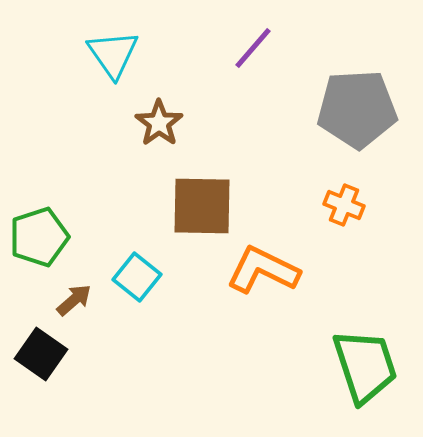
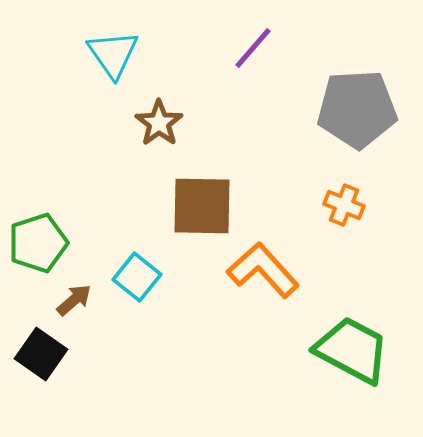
green pentagon: moved 1 px left, 6 px down
orange L-shape: rotated 22 degrees clockwise
green trapezoid: moved 13 px left, 16 px up; rotated 44 degrees counterclockwise
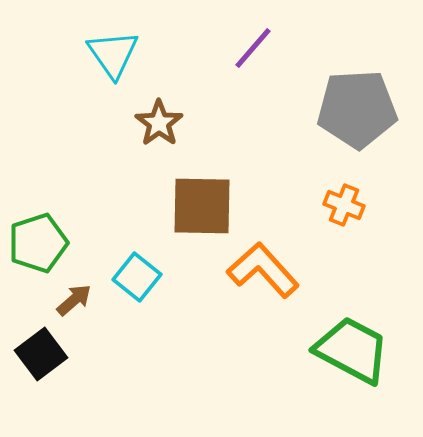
black square: rotated 18 degrees clockwise
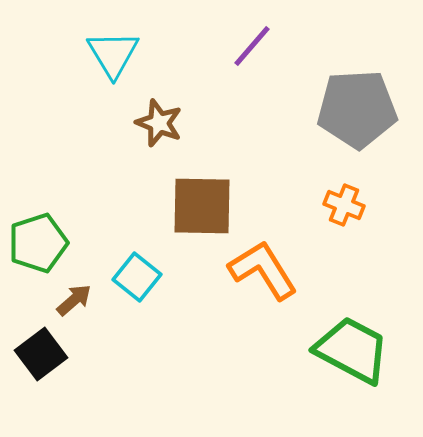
purple line: moved 1 px left, 2 px up
cyan triangle: rotated 4 degrees clockwise
brown star: rotated 15 degrees counterclockwise
orange L-shape: rotated 10 degrees clockwise
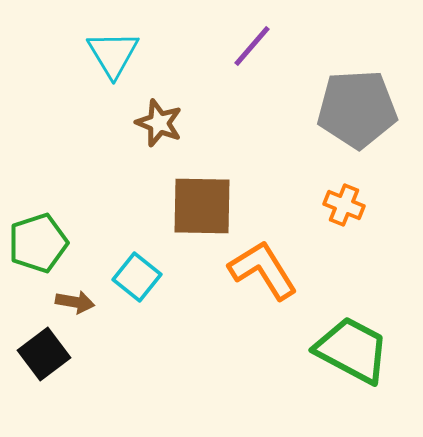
brown arrow: moved 1 px right, 2 px down; rotated 51 degrees clockwise
black square: moved 3 px right
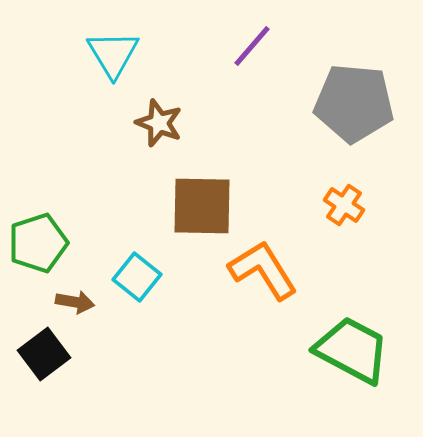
gray pentagon: moved 3 px left, 6 px up; rotated 8 degrees clockwise
orange cross: rotated 12 degrees clockwise
